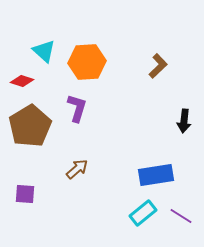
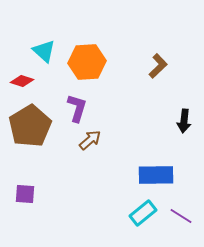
brown arrow: moved 13 px right, 29 px up
blue rectangle: rotated 8 degrees clockwise
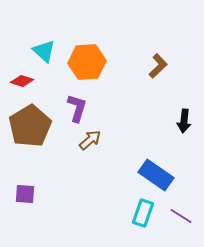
blue rectangle: rotated 36 degrees clockwise
cyan rectangle: rotated 32 degrees counterclockwise
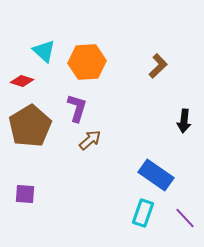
purple line: moved 4 px right, 2 px down; rotated 15 degrees clockwise
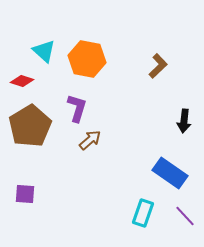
orange hexagon: moved 3 px up; rotated 15 degrees clockwise
blue rectangle: moved 14 px right, 2 px up
purple line: moved 2 px up
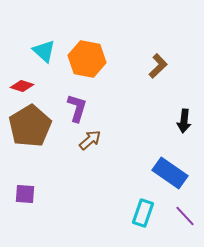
red diamond: moved 5 px down
